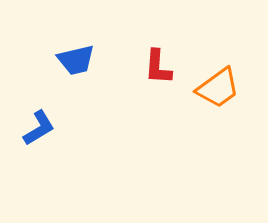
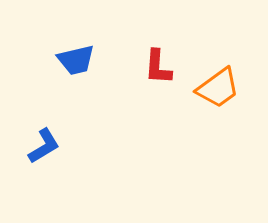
blue L-shape: moved 5 px right, 18 px down
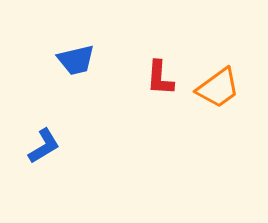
red L-shape: moved 2 px right, 11 px down
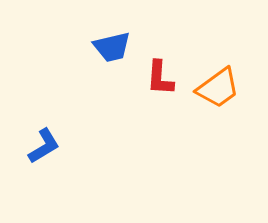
blue trapezoid: moved 36 px right, 13 px up
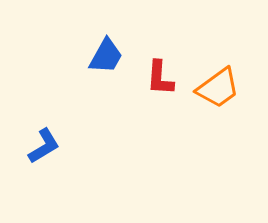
blue trapezoid: moved 6 px left, 9 px down; rotated 48 degrees counterclockwise
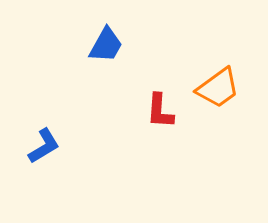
blue trapezoid: moved 11 px up
red L-shape: moved 33 px down
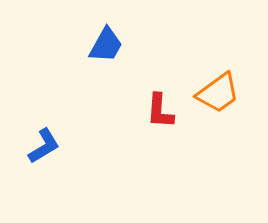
orange trapezoid: moved 5 px down
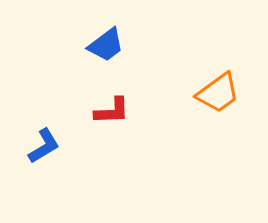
blue trapezoid: rotated 24 degrees clockwise
red L-shape: moved 48 px left; rotated 96 degrees counterclockwise
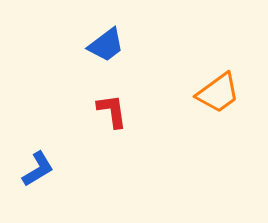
red L-shape: rotated 96 degrees counterclockwise
blue L-shape: moved 6 px left, 23 px down
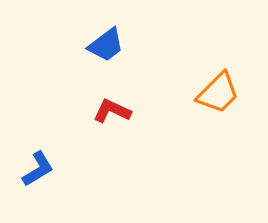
orange trapezoid: rotated 9 degrees counterclockwise
red L-shape: rotated 57 degrees counterclockwise
